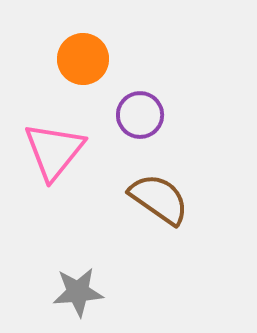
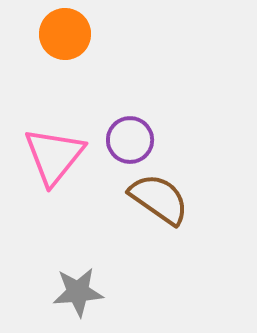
orange circle: moved 18 px left, 25 px up
purple circle: moved 10 px left, 25 px down
pink triangle: moved 5 px down
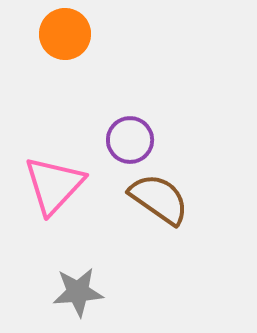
pink triangle: moved 29 px down; rotated 4 degrees clockwise
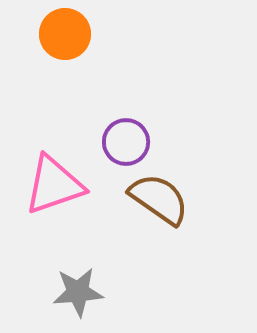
purple circle: moved 4 px left, 2 px down
pink triangle: rotated 28 degrees clockwise
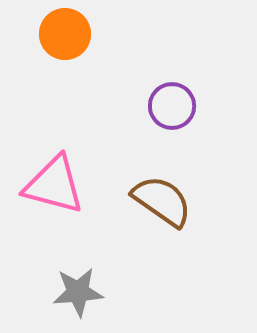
purple circle: moved 46 px right, 36 px up
pink triangle: rotated 34 degrees clockwise
brown semicircle: moved 3 px right, 2 px down
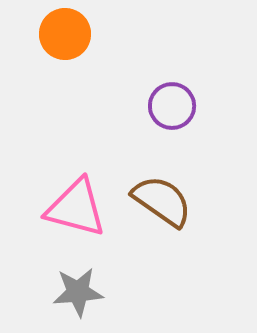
pink triangle: moved 22 px right, 23 px down
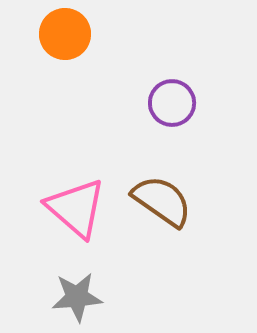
purple circle: moved 3 px up
pink triangle: rotated 26 degrees clockwise
gray star: moved 1 px left, 5 px down
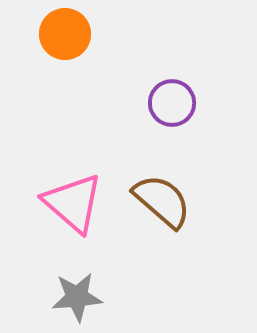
brown semicircle: rotated 6 degrees clockwise
pink triangle: moved 3 px left, 5 px up
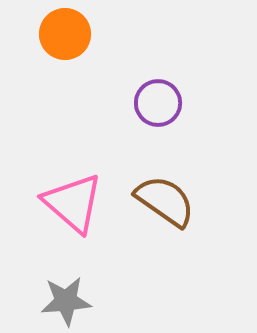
purple circle: moved 14 px left
brown semicircle: moved 3 px right; rotated 6 degrees counterclockwise
gray star: moved 11 px left, 4 px down
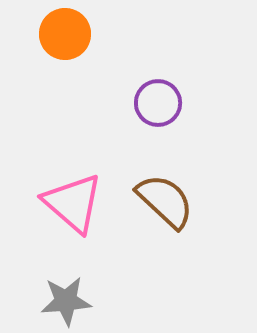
brown semicircle: rotated 8 degrees clockwise
